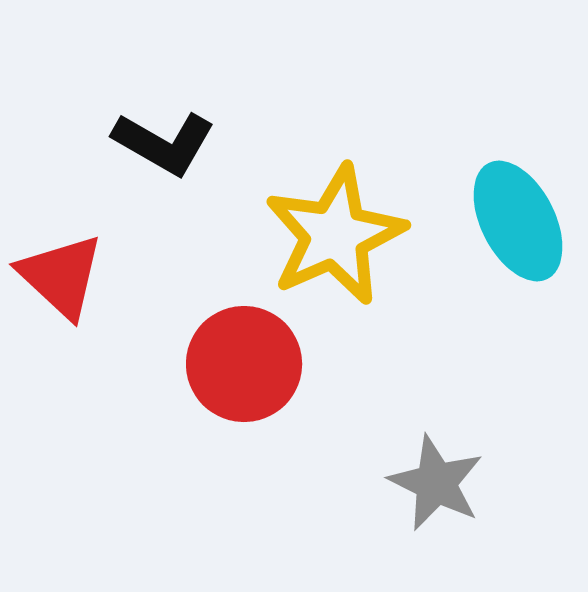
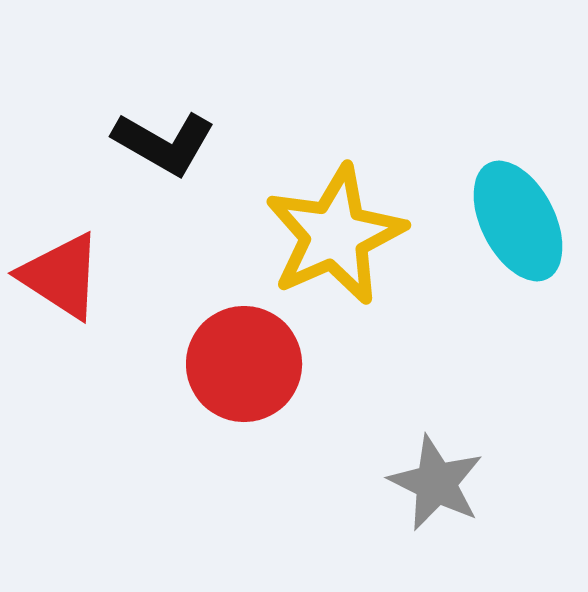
red triangle: rotated 10 degrees counterclockwise
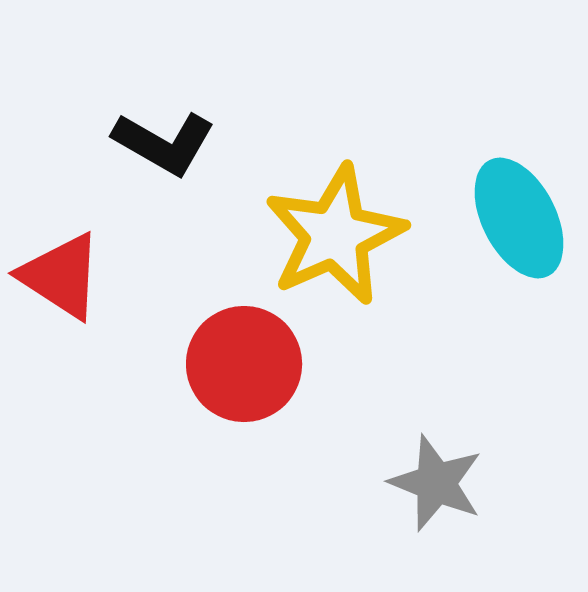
cyan ellipse: moved 1 px right, 3 px up
gray star: rotated 4 degrees counterclockwise
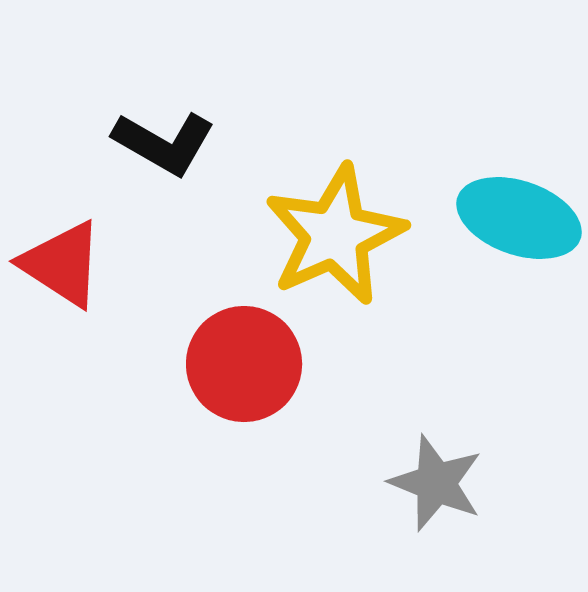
cyan ellipse: rotated 44 degrees counterclockwise
red triangle: moved 1 px right, 12 px up
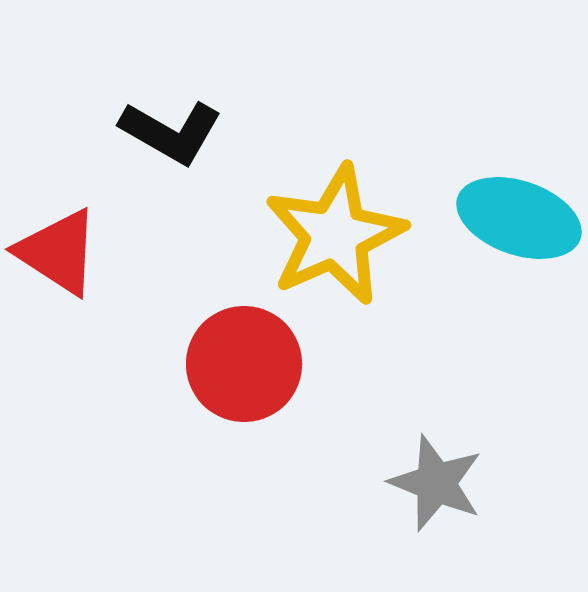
black L-shape: moved 7 px right, 11 px up
red triangle: moved 4 px left, 12 px up
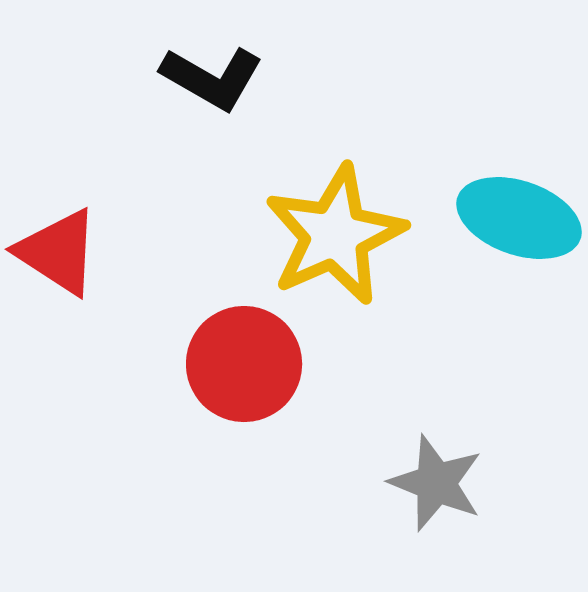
black L-shape: moved 41 px right, 54 px up
